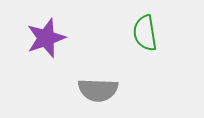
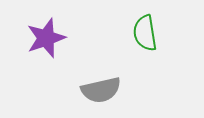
gray semicircle: moved 3 px right; rotated 15 degrees counterclockwise
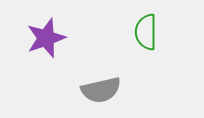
green semicircle: moved 1 px right, 1 px up; rotated 9 degrees clockwise
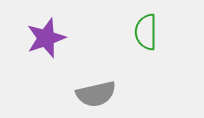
gray semicircle: moved 5 px left, 4 px down
